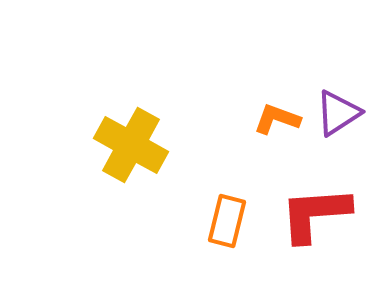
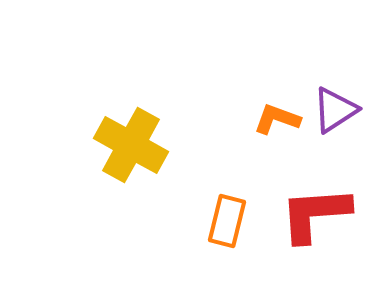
purple triangle: moved 3 px left, 3 px up
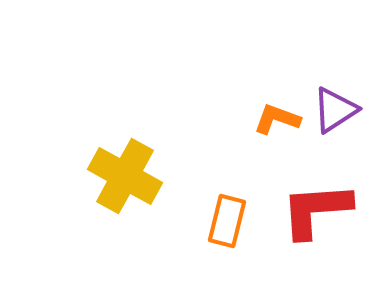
yellow cross: moved 6 px left, 31 px down
red L-shape: moved 1 px right, 4 px up
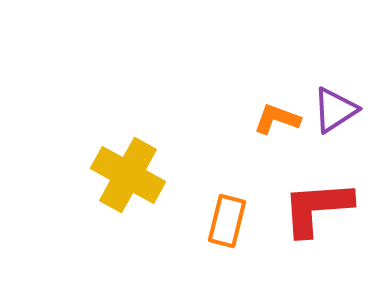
yellow cross: moved 3 px right, 1 px up
red L-shape: moved 1 px right, 2 px up
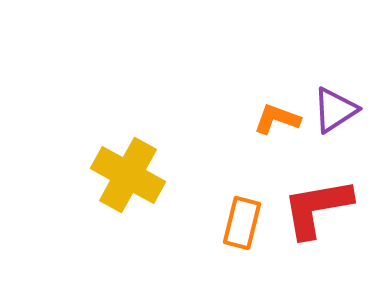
red L-shape: rotated 6 degrees counterclockwise
orange rectangle: moved 15 px right, 2 px down
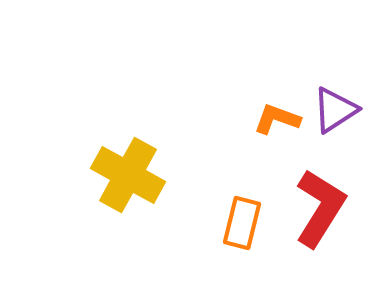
red L-shape: moved 3 px right; rotated 132 degrees clockwise
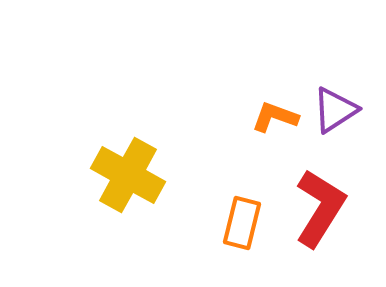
orange L-shape: moved 2 px left, 2 px up
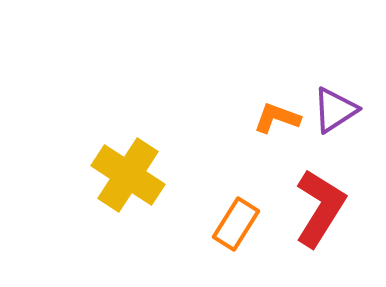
orange L-shape: moved 2 px right, 1 px down
yellow cross: rotated 4 degrees clockwise
orange rectangle: moved 6 px left, 1 px down; rotated 18 degrees clockwise
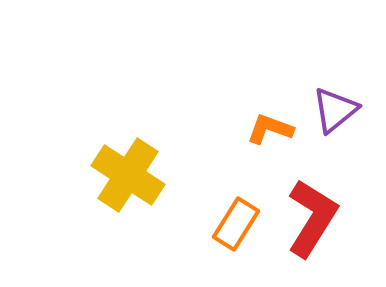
purple triangle: rotated 6 degrees counterclockwise
orange L-shape: moved 7 px left, 11 px down
red L-shape: moved 8 px left, 10 px down
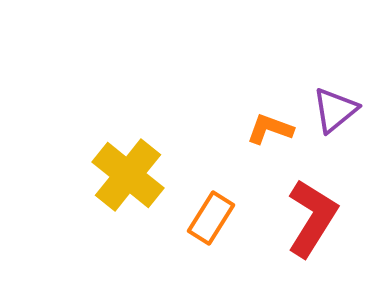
yellow cross: rotated 6 degrees clockwise
orange rectangle: moved 25 px left, 6 px up
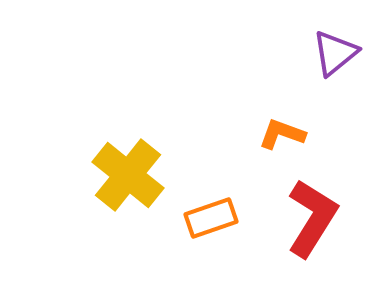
purple triangle: moved 57 px up
orange L-shape: moved 12 px right, 5 px down
orange rectangle: rotated 39 degrees clockwise
